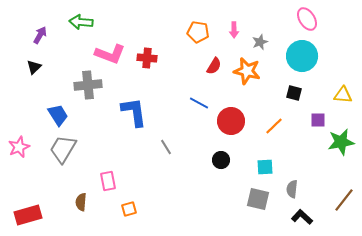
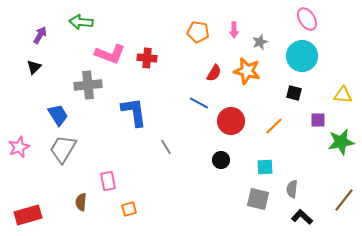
red semicircle: moved 7 px down
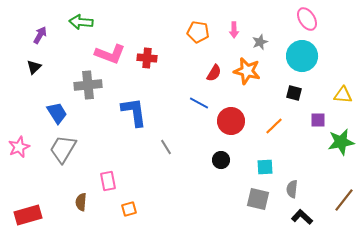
blue trapezoid: moved 1 px left, 2 px up
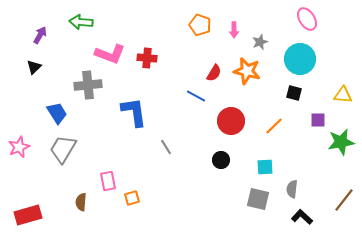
orange pentagon: moved 2 px right, 7 px up; rotated 10 degrees clockwise
cyan circle: moved 2 px left, 3 px down
blue line: moved 3 px left, 7 px up
orange square: moved 3 px right, 11 px up
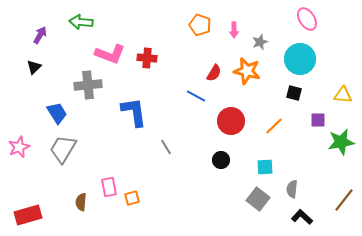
pink rectangle: moved 1 px right, 6 px down
gray square: rotated 25 degrees clockwise
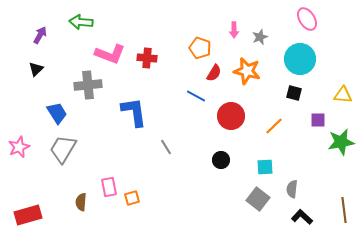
orange pentagon: moved 23 px down
gray star: moved 5 px up
black triangle: moved 2 px right, 2 px down
red circle: moved 5 px up
brown line: moved 10 px down; rotated 45 degrees counterclockwise
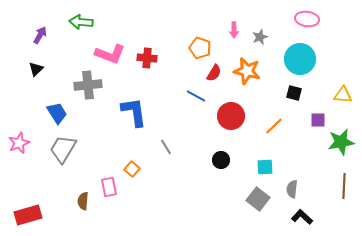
pink ellipse: rotated 50 degrees counterclockwise
pink star: moved 4 px up
orange square: moved 29 px up; rotated 35 degrees counterclockwise
brown semicircle: moved 2 px right, 1 px up
brown line: moved 24 px up; rotated 10 degrees clockwise
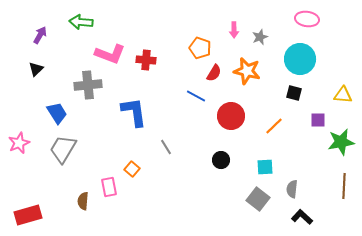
red cross: moved 1 px left, 2 px down
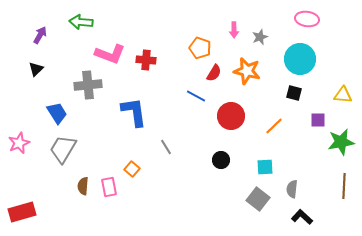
brown semicircle: moved 15 px up
red rectangle: moved 6 px left, 3 px up
